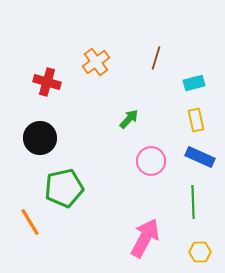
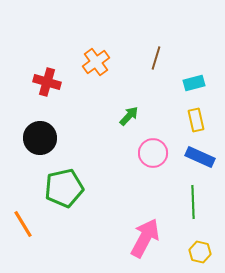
green arrow: moved 3 px up
pink circle: moved 2 px right, 8 px up
orange line: moved 7 px left, 2 px down
yellow hexagon: rotated 15 degrees clockwise
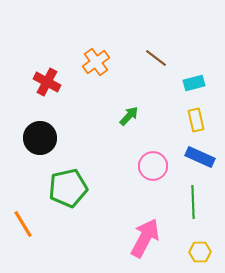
brown line: rotated 70 degrees counterclockwise
red cross: rotated 12 degrees clockwise
pink circle: moved 13 px down
green pentagon: moved 4 px right
yellow hexagon: rotated 15 degrees counterclockwise
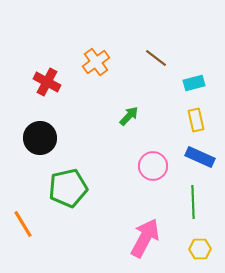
yellow hexagon: moved 3 px up
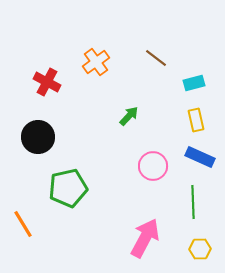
black circle: moved 2 px left, 1 px up
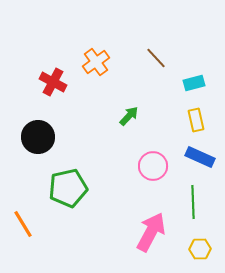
brown line: rotated 10 degrees clockwise
red cross: moved 6 px right
pink arrow: moved 6 px right, 6 px up
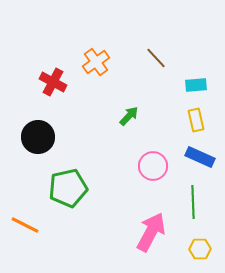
cyan rectangle: moved 2 px right, 2 px down; rotated 10 degrees clockwise
orange line: moved 2 px right, 1 px down; rotated 32 degrees counterclockwise
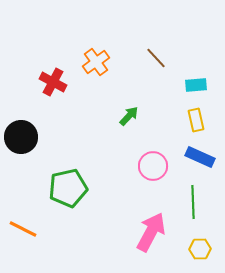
black circle: moved 17 px left
orange line: moved 2 px left, 4 px down
